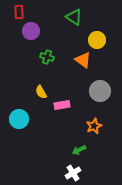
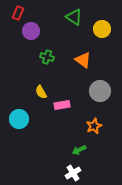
red rectangle: moved 1 px left, 1 px down; rotated 24 degrees clockwise
yellow circle: moved 5 px right, 11 px up
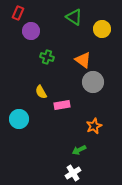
gray circle: moved 7 px left, 9 px up
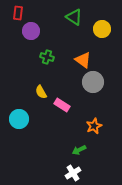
red rectangle: rotated 16 degrees counterclockwise
pink rectangle: rotated 42 degrees clockwise
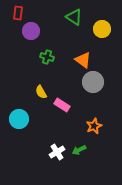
white cross: moved 16 px left, 21 px up
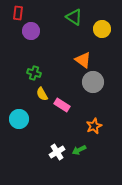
green cross: moved 13 px left, 16 px down
yellow semicircle: moved 1 px right, 2 px down
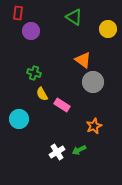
yellow circle: moved 6 px right
